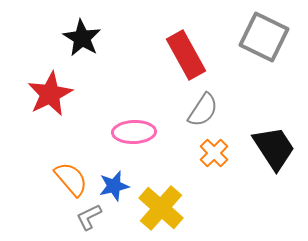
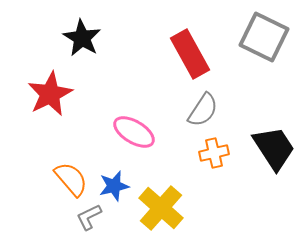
red rectangle: moved 4 px right, 1 px up
pink ellipse: rotated 33 degrees clockwise
orange cross: rotated 32 degrees clockwise
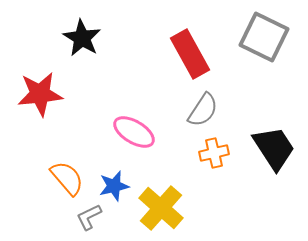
red star: moved 10 px left; rotated 21 degrees clockwise
orange semicircle: moved 4 px left, 1 px up
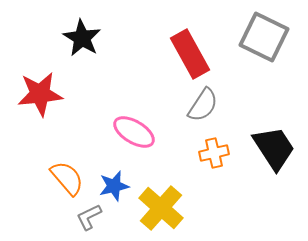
gray semicircle: moved 5 px up
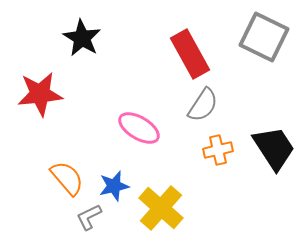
pink ellipse: moved 5 px right, 4 px up
orange cross: moved 4 px right, 3 px up
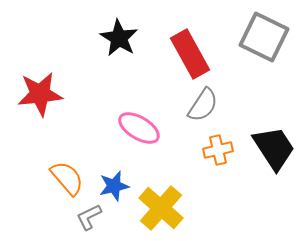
black star: moved 37 px right
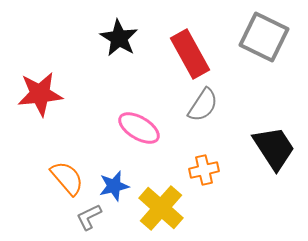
orange cross: moved 14 px left, 20 px down
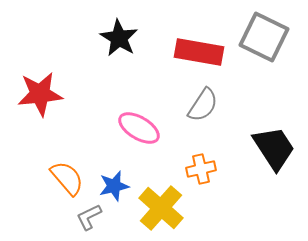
red rectangle: moved 9 px right, 2 px up; rotated 51 degrees counterclockwise
orange cross: moved 3 px left, 1 px up
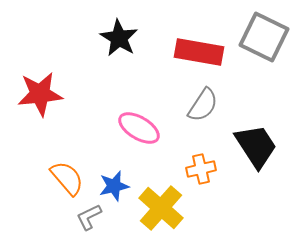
black trapezoid: moved 18 px left, 2 px up
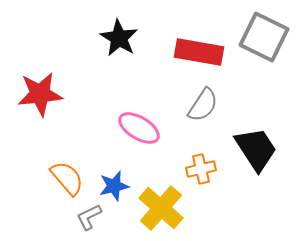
black trapezoid: moved 3 px down
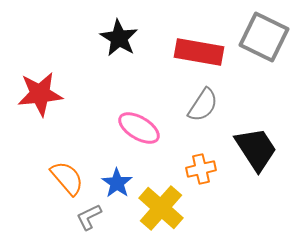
blue star: moved 3 px right, 3 px up; rotated 24 degrees counterclockwise
